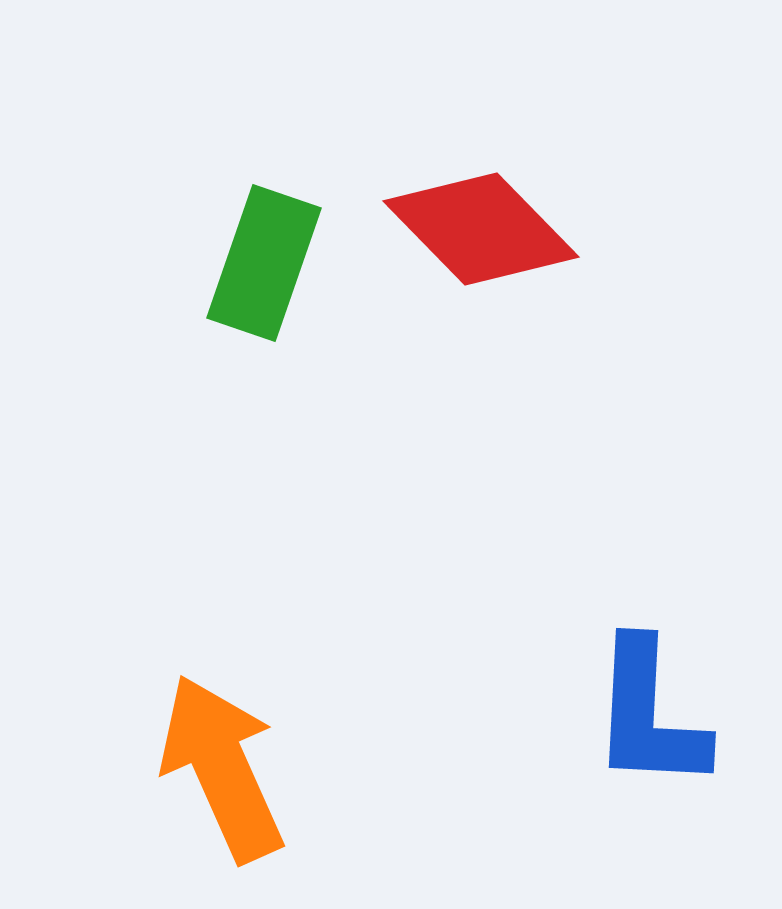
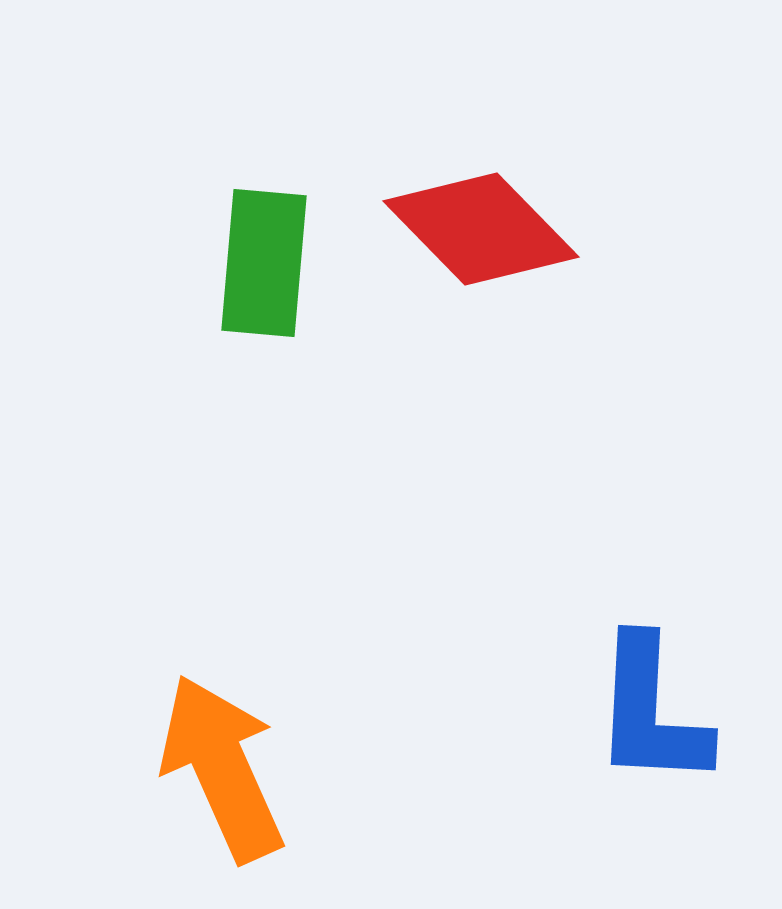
green rectangle: rotated 14 degrees counterclockwise
blue L-shape: moved 2 px right, 3 px up
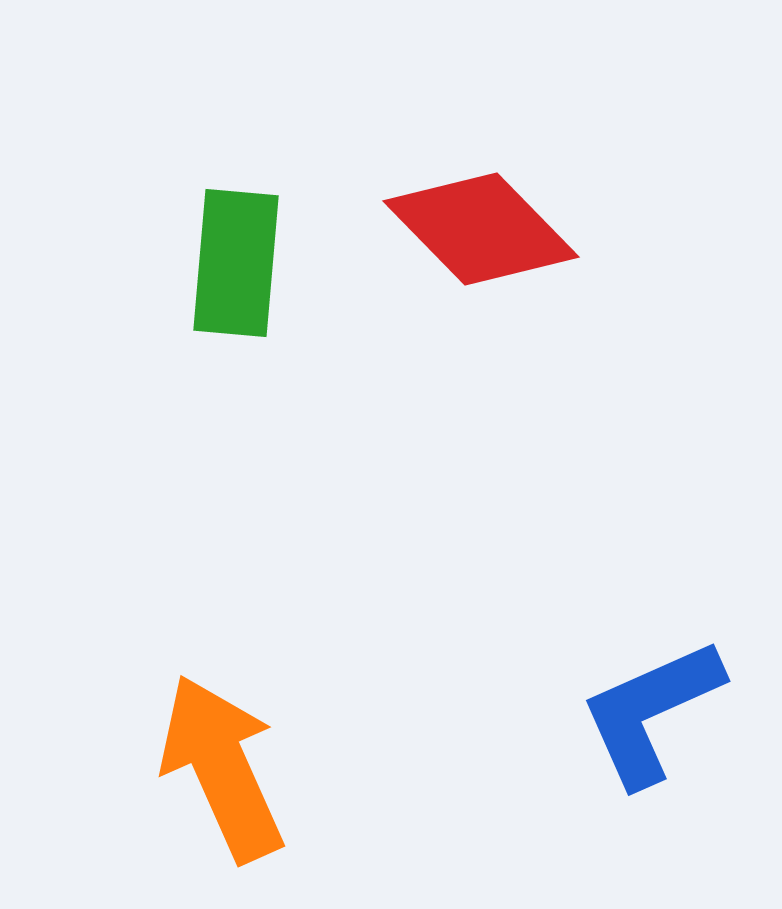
green rectangle: moved 28 px left
blue L-shape: rotated 63 degrees clockwise
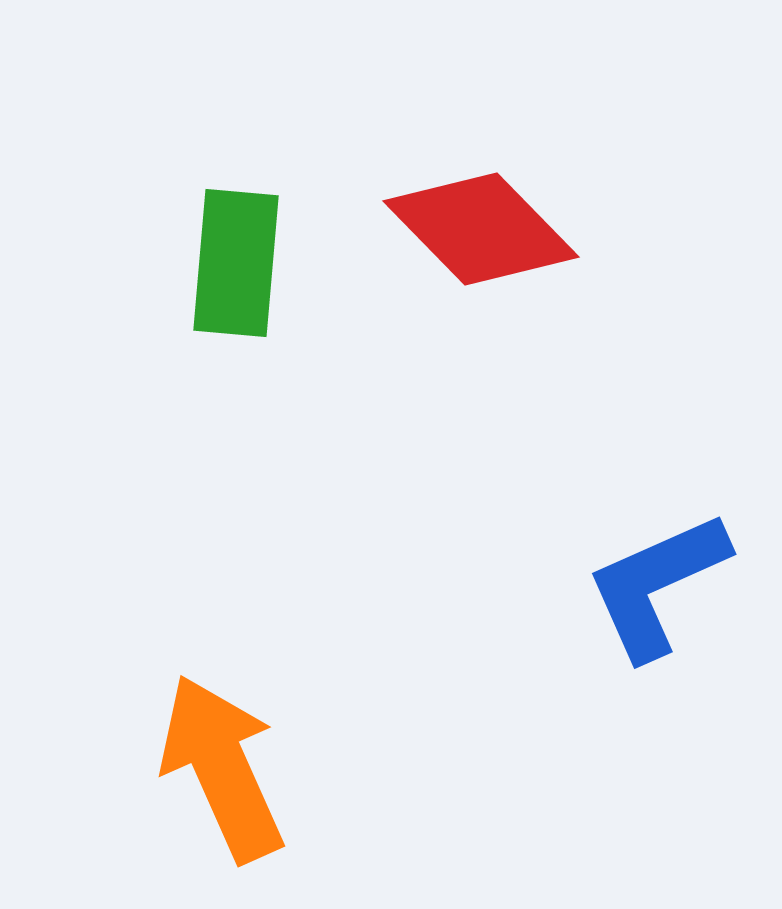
blue L-shape: moved 6 px right, 127 px up
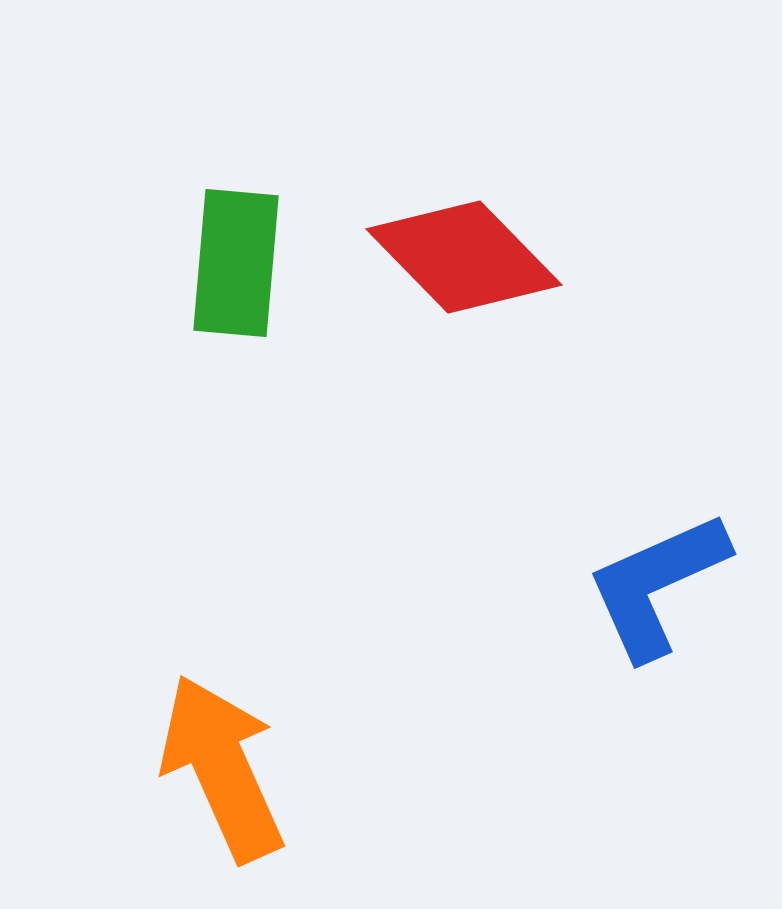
red diamond: moved 17 px left, 28 px down
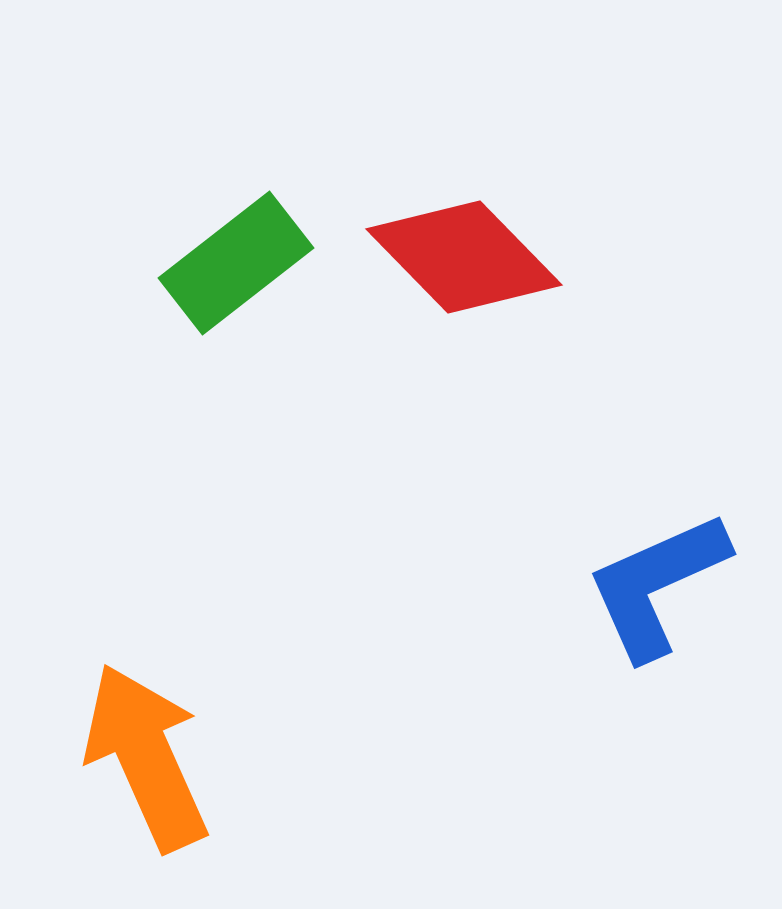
green rectangle: rotated 47 degrees clockwise
orange arrow: moved 76 px left, 11 px up
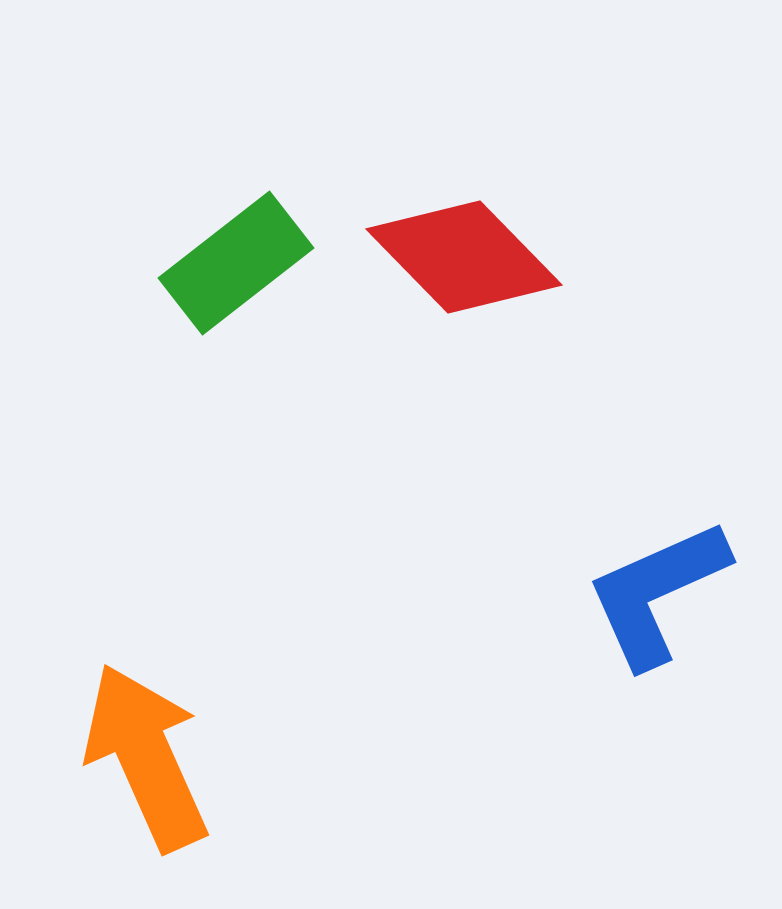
blue L-shape: moved 8 px down
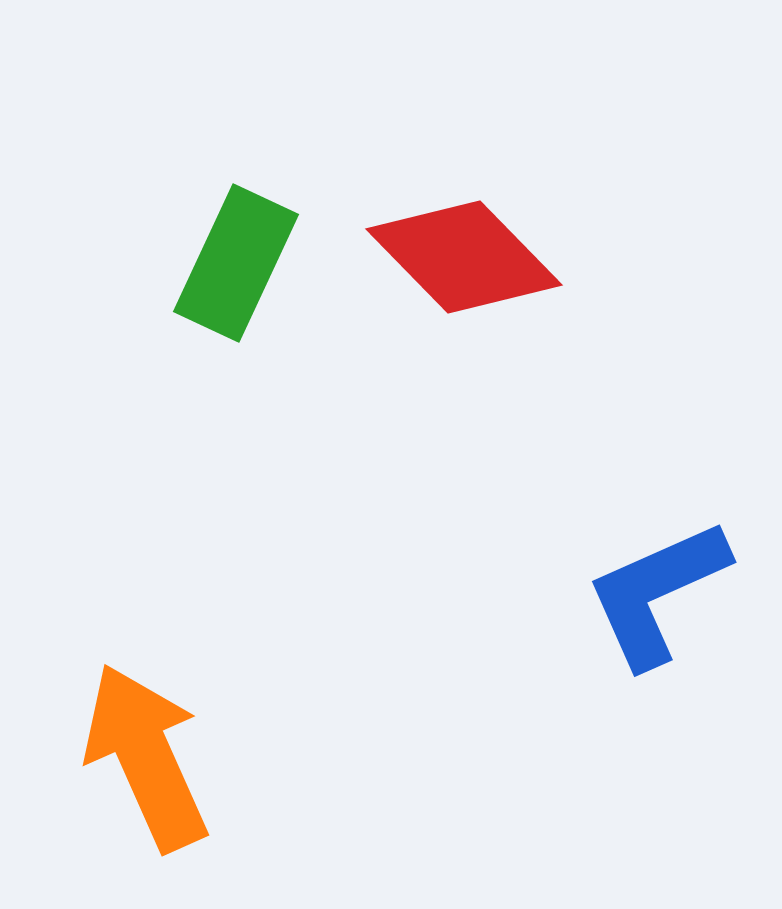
green rectangle: rotated 27 degrees counterclockwise
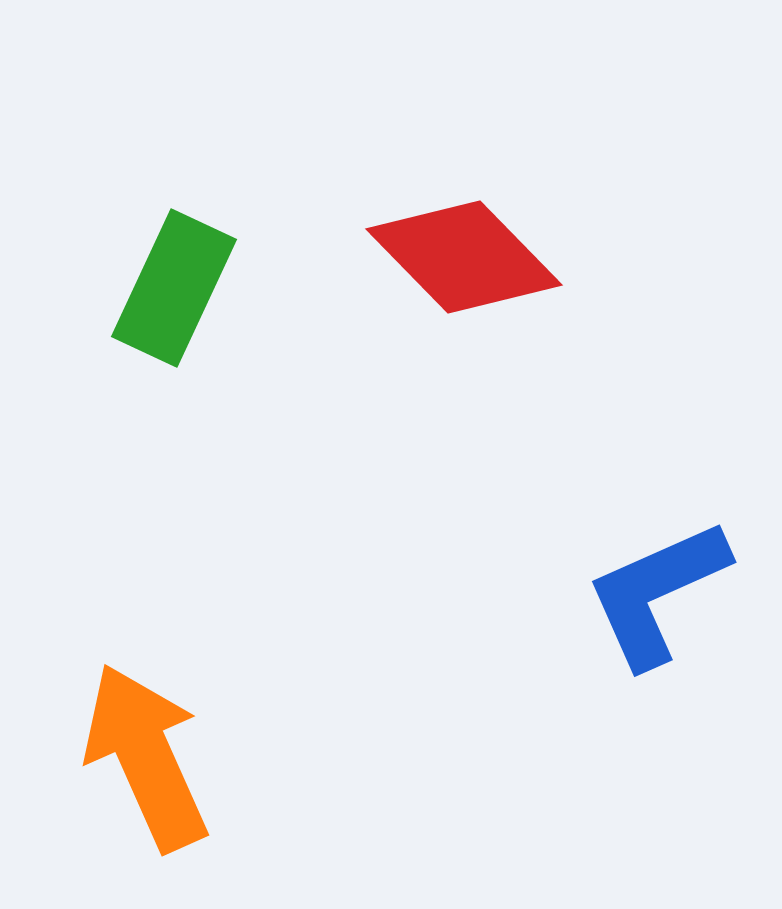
green rectangle: moved 62 px left, 25 px down
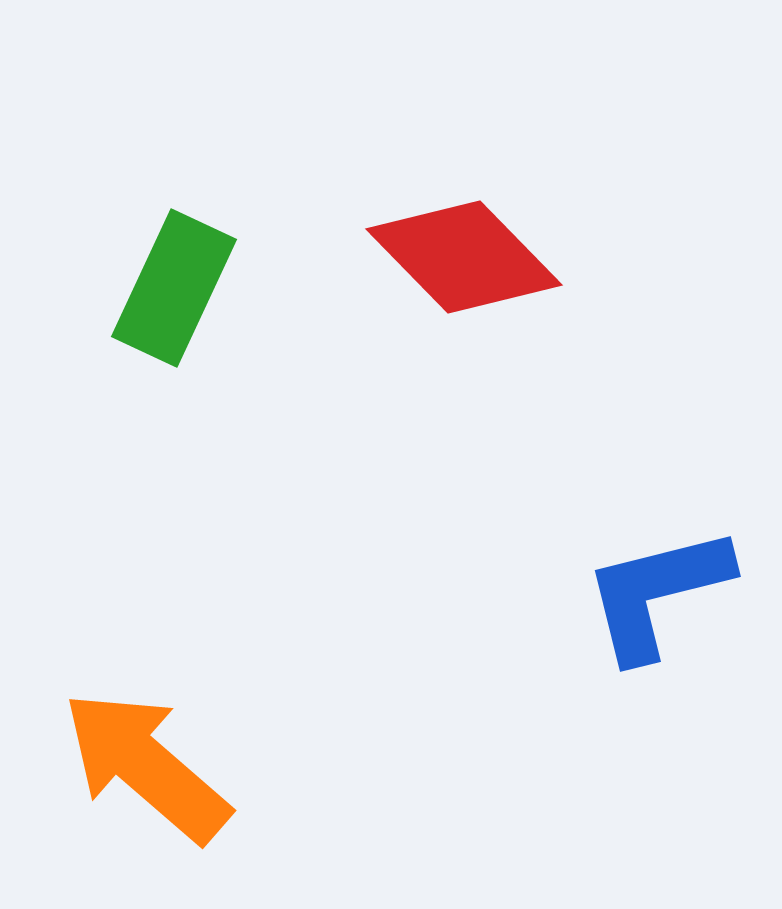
blue L-shape: rotated 10 degrees clockwise
orange arrow: moved 9 px down; rotated 25 degrees counterclockwise
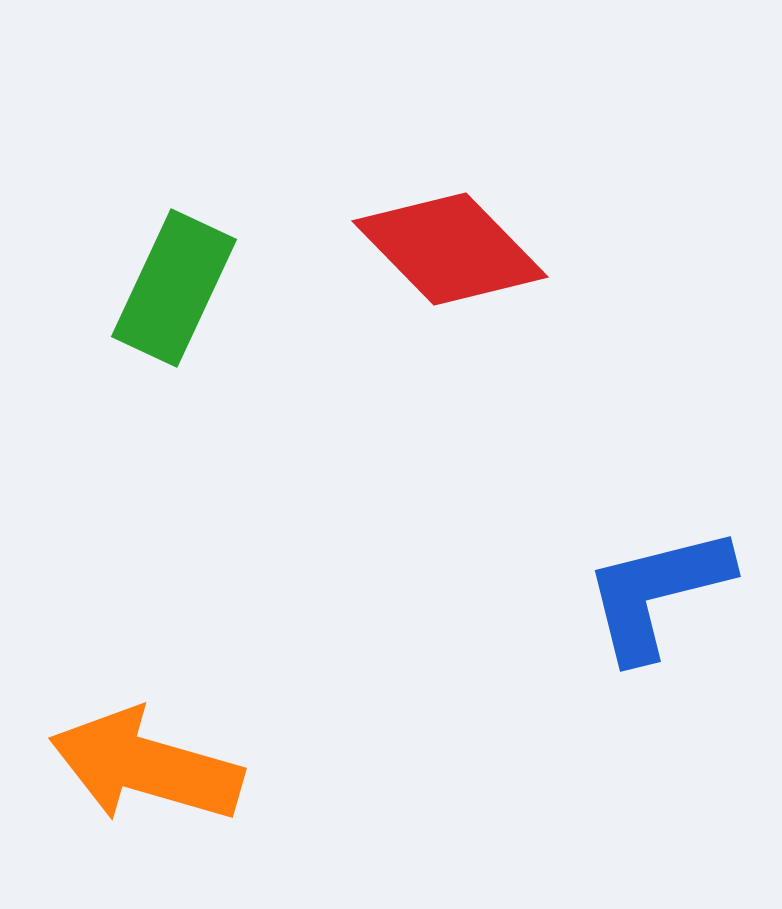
red diamond: moved 14 px left, 8 px up
orange arrow: rotated 25 degrees counterclockwise
